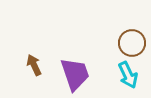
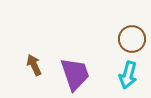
brown circle: moved 4 px up
cyan arrow: rotated 40 degrees clockwise
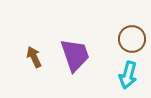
brown arrow: moved 8 px up
purple trapezoid: moved 19 px up
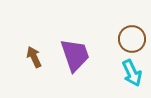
cyan arrow: moved 4 px right, 2 px up; rotated 40 degrees counterclockwise
